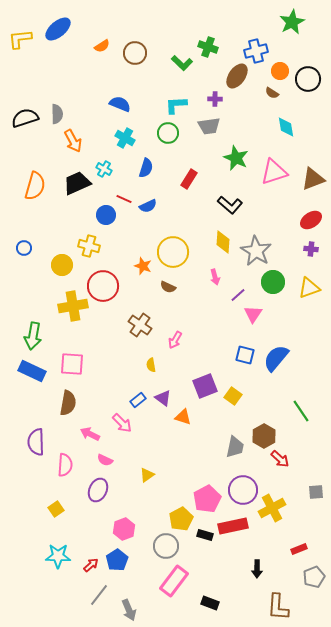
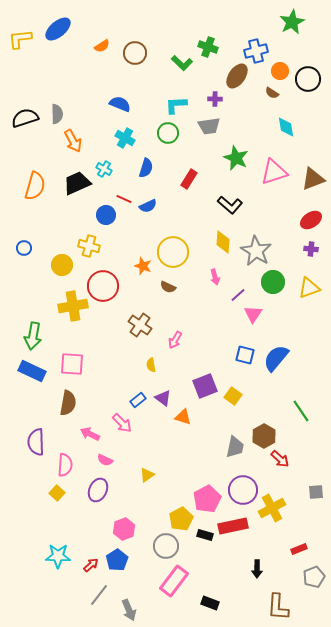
yellow square at (56, 509): moved 1 px right, 16 px up; rotated 14 degrees counterclockwise
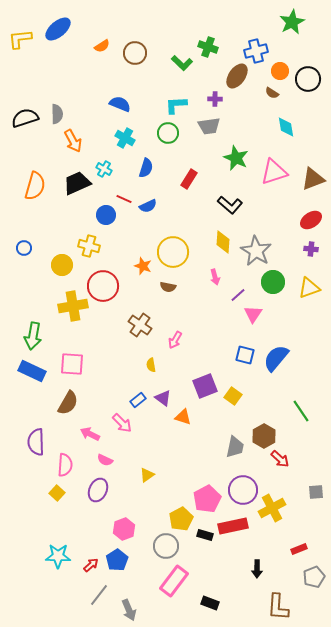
brown semicircle at (168, 287): rotated 14 degrees counterclockwise
brown semicircle at (68, 403): rotated 20 degrees clockwise
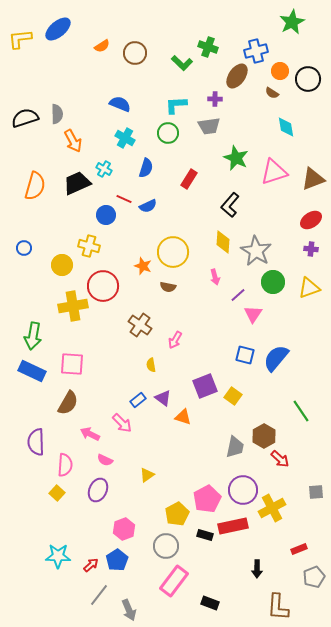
black L-shape at (230, 205): rotated 90 degrees clockwise
yellow pentagon at (181, 519): moved 4 px left, 5 px up
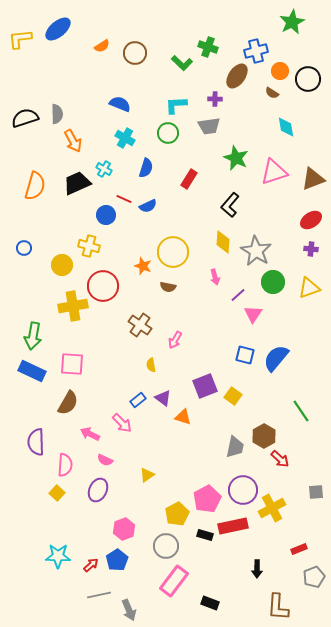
gray line at (99, 595): rotated 40 degrees clockwise
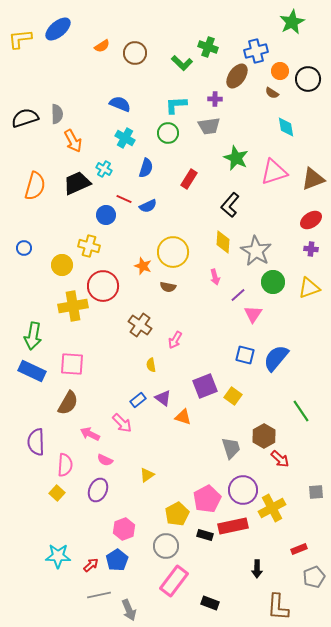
gray trapezoid at (235, 447): moved 4 px left, 1 px down; rotated 30 degrees counterclockwise
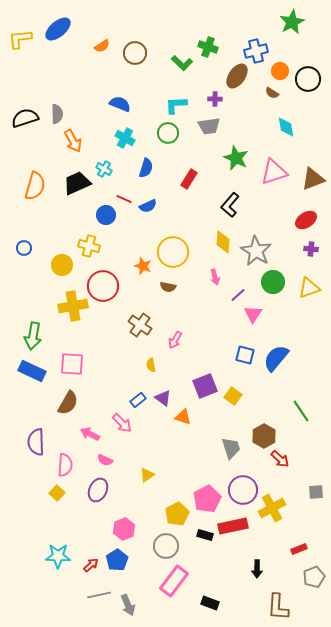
red ellipse at (311, 220): moved 5 px left
gray arrow at (129, 610): moved 1 px left, 5 px up
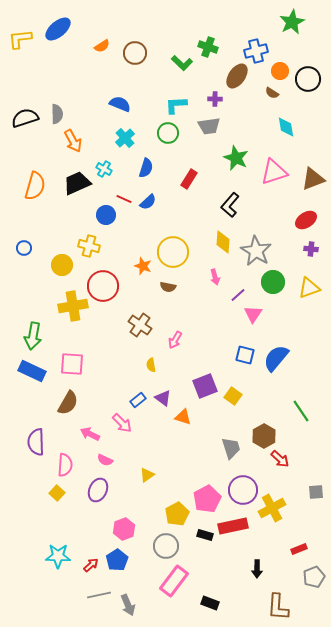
cyan cross at (125, 138): rotated 18 degrees clockwise
blue semicircle at (148, 206): moved 4 px up; rotated 18 degrees counterclockwise
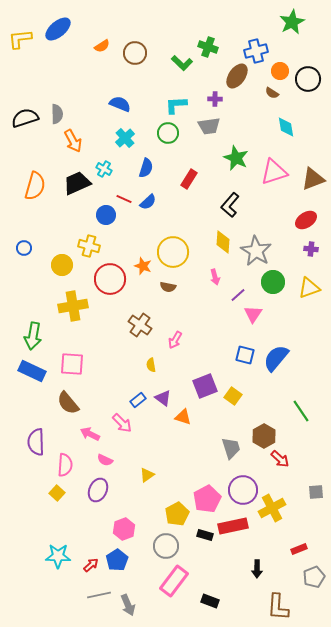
red circle at (103, 286): moved 7 px right, 7 px up
brown semicircle at (68, 403): rotated 110 degrees clockwise
black rectangle at (210, 603): moved 2 px up
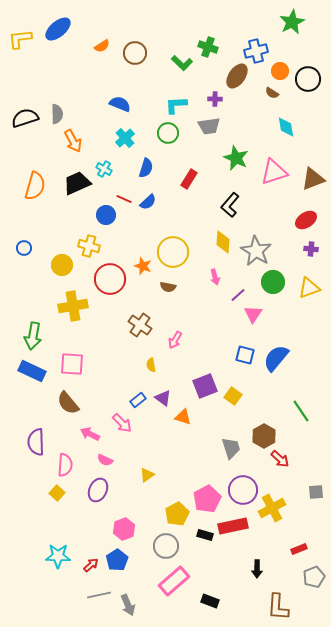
pink rectangle at (174, 581): rotated 12 degrees clockwise
